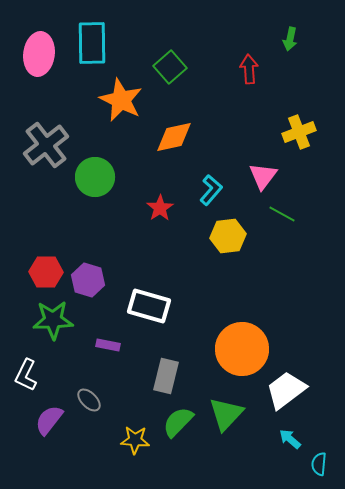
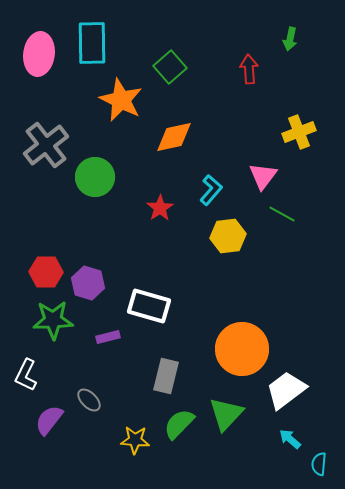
purple hexagon: moved 3 px down
purple rectangle: moved 8 px up; rotated 25 degrees counterclockwise
green semicircle: moved 1 px right, 2 px down
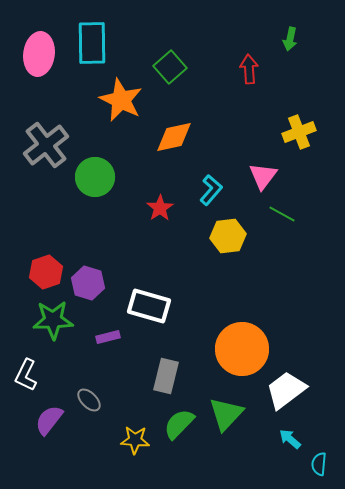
red hexagon: rotated 20 degrees counterclockwise
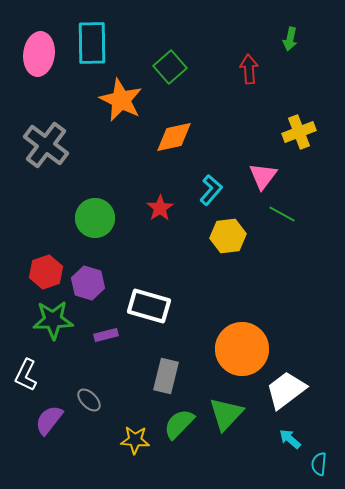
gray cross: rotated 15 degrees counterclockwise
green circle: moved 41 px down
purple rectangle: moved 2 px left, 2 px up
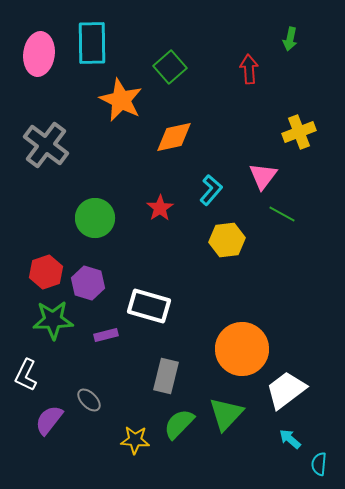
yellow hexagon: moved 1 px left, 4 px down
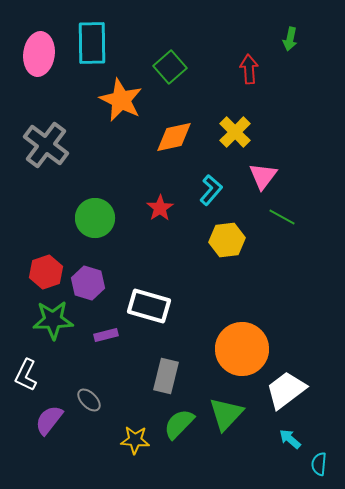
yellow cross: moved 64 px left; rotated 24 degrees counterclockwise
green line: moved 3 px down
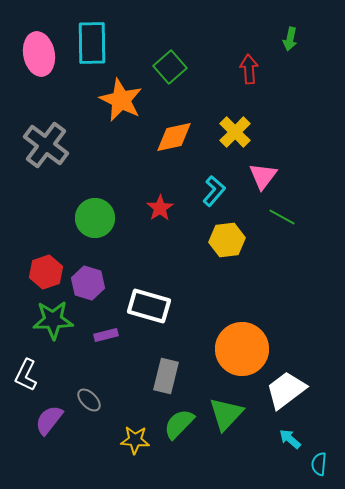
pink ellipse: rotated 18 degrees counterclockwise
cyan L-shape: moved 3 px right, 1 px down
